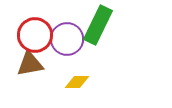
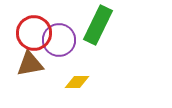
red circle: moved 1 px left, 2 px up
purple circle: moved 8 px left, 1 px down
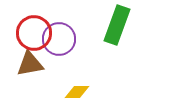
green rectangle: moved 19 px right; rotated 6 degrees counterclockwise
purple circle: moved 1 px up
yellow diamond: moved 10 px down
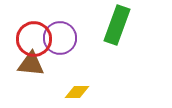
red circle: moved 6 px down
purple circle: moved 1 px right, 1 px up
brown triangle: moved 1 px right; rotated 16 degrees clockwise
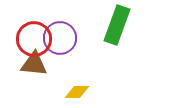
brown triangle: moved 3 px right
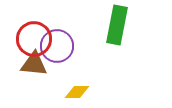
green rectangle: rotated 9 degrees counterclockwise
purple circle: moved 3 px left, 8 px down
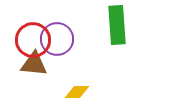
green rectangle: rotated 15 degrees counterclockwise
red circle: moved 1 px left, 1 px down
purple circle: moved 7 px up
